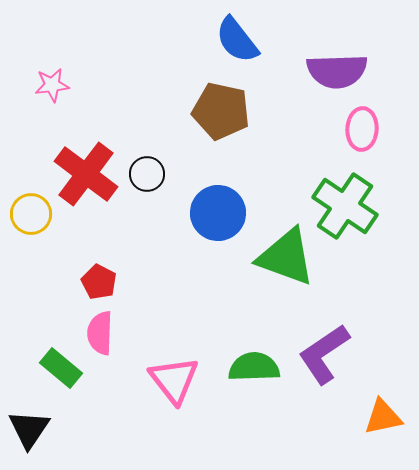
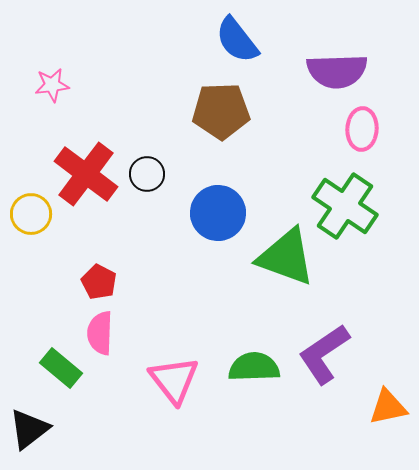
brown pentagon: rotated 14 degrees counterclockwise
orange triangle: moved 5 px right, 10 px up
black triangle: rotated 18 degrees clockwise
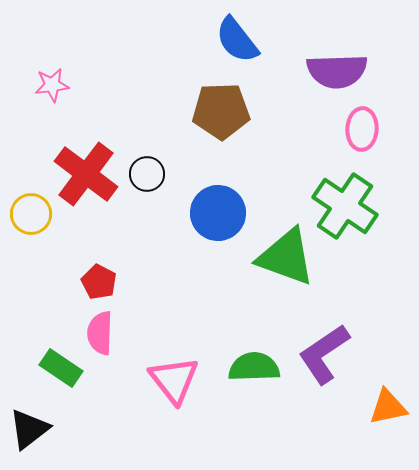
green rectangle: rotated 6 degrees counterclockwise
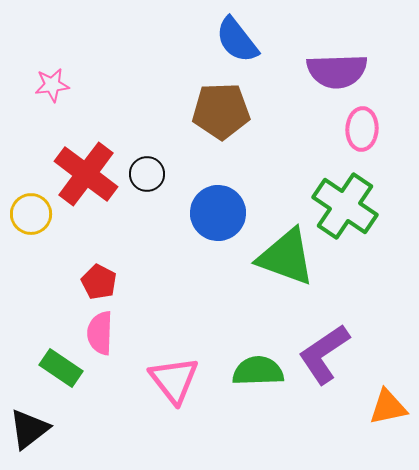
green semicircle: moved 4 px right, 4 px down
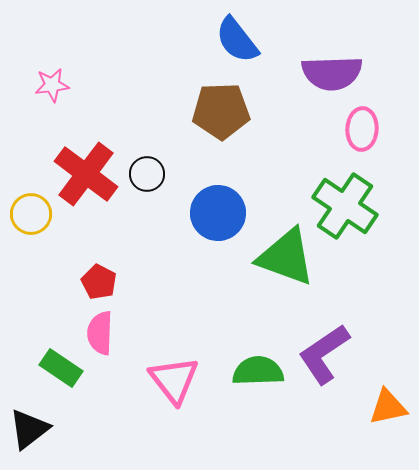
purple semicircle: moved 5 px left, 2 px down
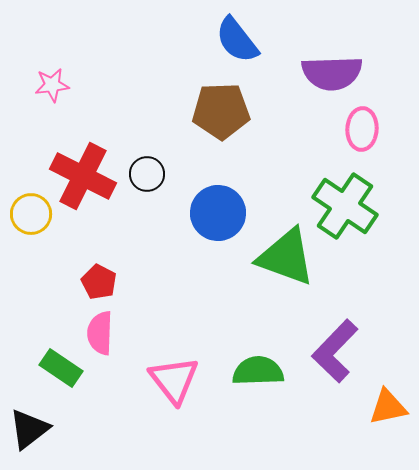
red cross: moved 3 px left, 2 px down; rotated 10 degrees counterclockwise
purple L-shape: moved 11 px right, 3 px up; rotated 12 degrees counterclockwise
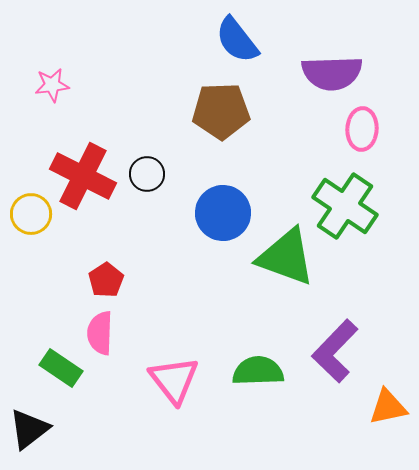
blue circle: moved 5 px right
red pentagon: moved 7 px right, 2 px up; rotated 12 degrees clockwise
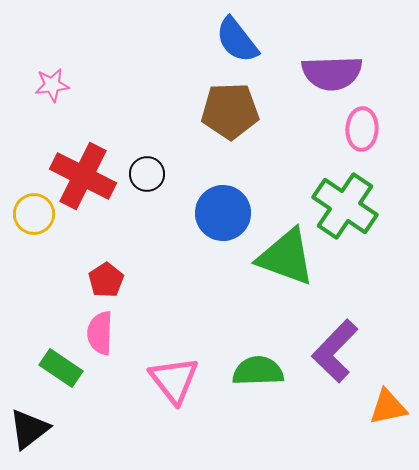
brown pentagon: moved 9 px right
yellow circle: moved 3 px right
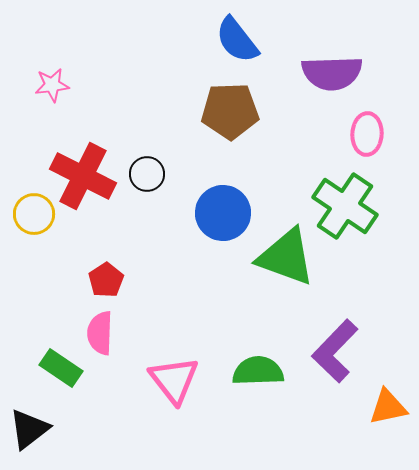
pink ellipse: moved 5 px right, 5 px down
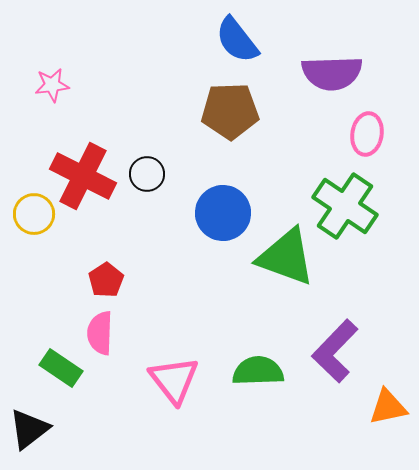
pink ellipse: rotated 6 degrees clockwise
